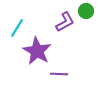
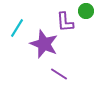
purple L-shape: rotated 115 degrees clockwise
purple star: moved 7 px right, 7 px up; rotated 8 degrees counterclockwise
purple line: rotated 30 degrees clockwise
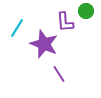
purple line: rotated 24 degrees clockwise
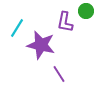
purple L-shape: rotated 15 degrees clockwise
purple star: moved 3 px left, 1 px down; rotated 8 degrees counterclockwise
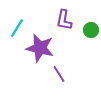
green circle: moved 5 px right, 19 px down
purple L-shape: moved 1 px left, 2 px up
purple star: moved 1 px left, 3 px down
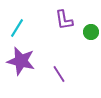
purple L-shape: rotated 20 degrees counterclockwise
green circle: moved 2 px down
purple star: moved 19 px left, 13 px down
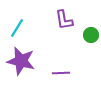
green circle: moved 3 px down
purple line: moved 2 px right, 1 px up; rotated 60 degrees counterclockwise
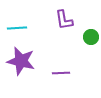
cyan line: rotated 54 degrees clockwise
green circle: moved 2 px down
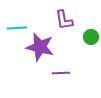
purple star: moved 19 px right, 14 px up
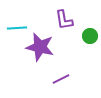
green circle: moved 1 px left, 1 px up
purple line: moved 6 px down; rotated 24 degrees counterclockwise
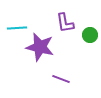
purple L-shape: moved 1 px right, 3 px down
green circle: moved 1 px up
purple line: rotated 48 degrees clockwise
